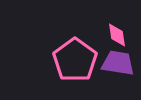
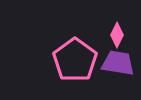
pink diamond: rotated 35 degrees clockwise
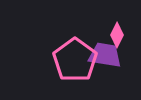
purple trapezoid: moved 13 px left, 8 px up
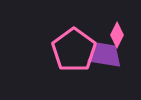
pink pentagon: moved 1 px left, 10 px up
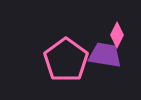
pink pentagon: moved 8 px left, 10 px down
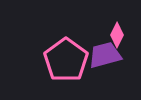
purple trapezoid: rotated 24 degrees counterclockwise
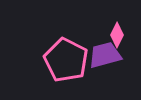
pink pentagon: rotated 9 degrees counterclockwise
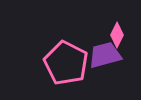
pink pentagon: moved 3 px down
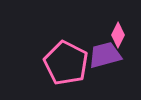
pink diamond: moved 1 px right
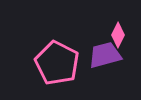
pink pentagon: moved 9 px left
